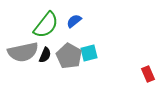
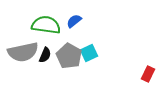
green semicircle: rotated 120 degrees counterclockwise
cyan square: rotated 12 degrees counterclockwise
red rectangle: rotated 49 degrees clockwise
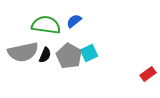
red rectangle: rotated 28 degrees clockwise
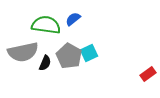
blue semicircle: moved 1 px left, 2 px up
black semicircle: moved 8 px down
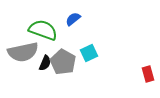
green semicircle: moved 3 px left, 5 px down; rotated 12 degrees clockwise
gray pentagon: moved 6 px left, 6 px down
red rectangle: rotated 70 degrees counterclockwise
